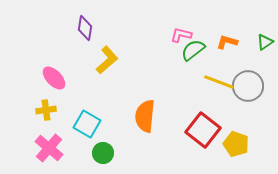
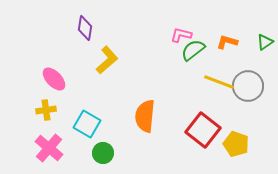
pink ellipse: moved 1 px down
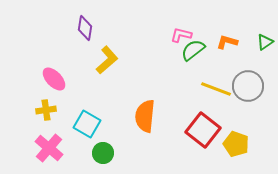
yellow line: moved 3 px left, 7 px down
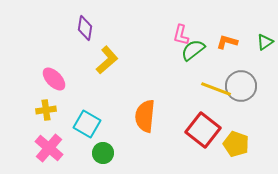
pink L-shape: rotated 90 degrees counterclockwise
gray circle: moved 7 px left
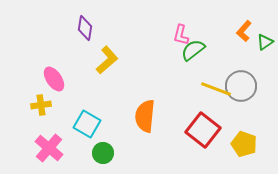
orange L-shape: moved 17 px right, 11 px up; rotated 65 degrees counterclockwise
pink ellipse: rotated 10 degrees clockwise
yellow cross: moved 5 px left, 5 px up
yellow pentagon: moved 8 px right
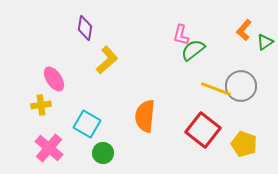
orange L-shape: moved 1 px up
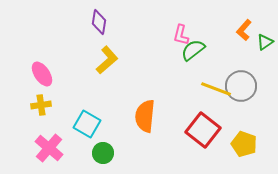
purple diamond: moved 14 px right, 6 px up
pink ellipse: moved 12 px left, 5 px up
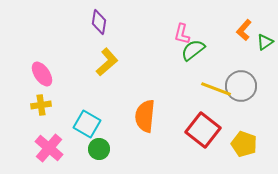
pink L-shape: moved 1 px right, 1 px up
yellow L-shape: moved 2 px down
green circle: moved 4 px left, 4 px up
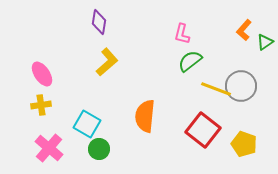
green semicircle: moved 3 px left, 11 px down
